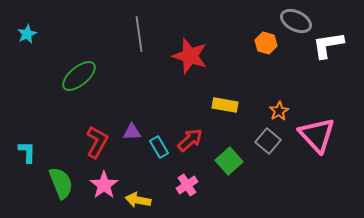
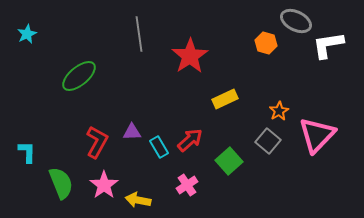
red star: rotated 21 degrees clockwise
yellow rectangle: moved 6 px up; rotated 35 degrees counterclockwise
pink triangle: rotated 27 degrees clockwise
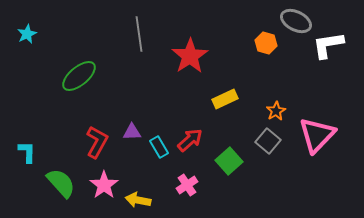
orange star: moved 3 px left
green semicircle: rotated 20 degrees counterclockwise
